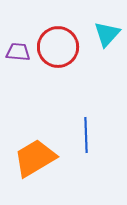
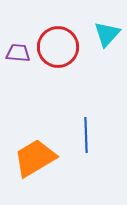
purple trapezoid: moved 1 px down
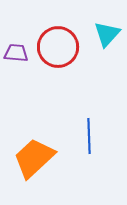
purple trapezoid: moved 2 px left
blue line: moved 3 px right, 1 px down
orange trapezoid: moved 1 px left; rotated 12 degrees counterclockwise
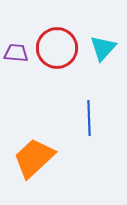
cyan triangle: moved 4 px left, 14 px down
red circle: moved 1 px left, 1 px down
blue line: moved 18 px up
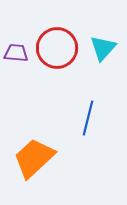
blue line: moved 1 px left; rotated 16 degrees clockwise
